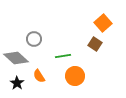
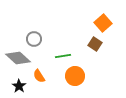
gray diamond: moved 2 px right
black star: moved 2 px right, 3 px down
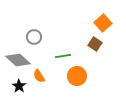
gray circle: moved 2 px up
gray diamond: moved 2 px down
orange circle: moved 2 px right
